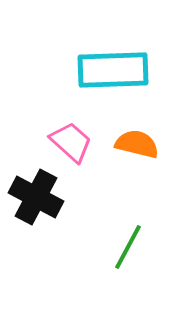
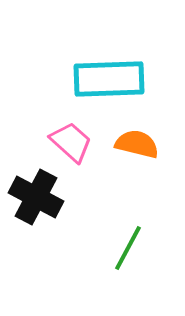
cyan rectangle: moved 4 px left, 9 px down
green line: moved 1 px down
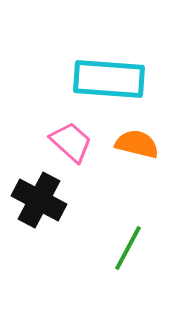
cyan rectangle: rotated 6 degrees clockwise
black cross: moved 3 px right, 3 px down
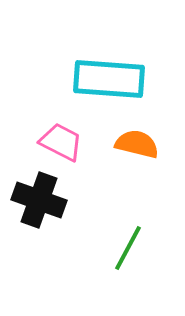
pink trapezoid: moved 10 px left; rotated 15 degrees counterclockwise
black cross: rotated 8 degrees counterclockwise
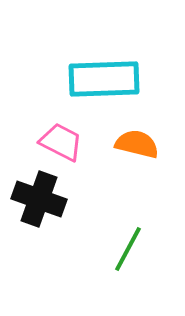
cyan rectangle: moved 5 px left; rotated 6 degrees counterclockwise
black cross: moved 1 px up
green line: moved 1 px down
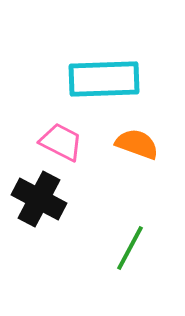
orange semicircle: rotated 6 degrees clockwise
black cross: rotated 8 degrees clockwise
green line: moved 2 px right, 1 px up
